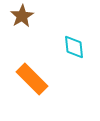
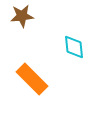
brown star: rotated 25 degrees clockwise
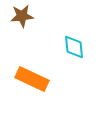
orange rectangle: rotated 20 degrees counterclockwise
